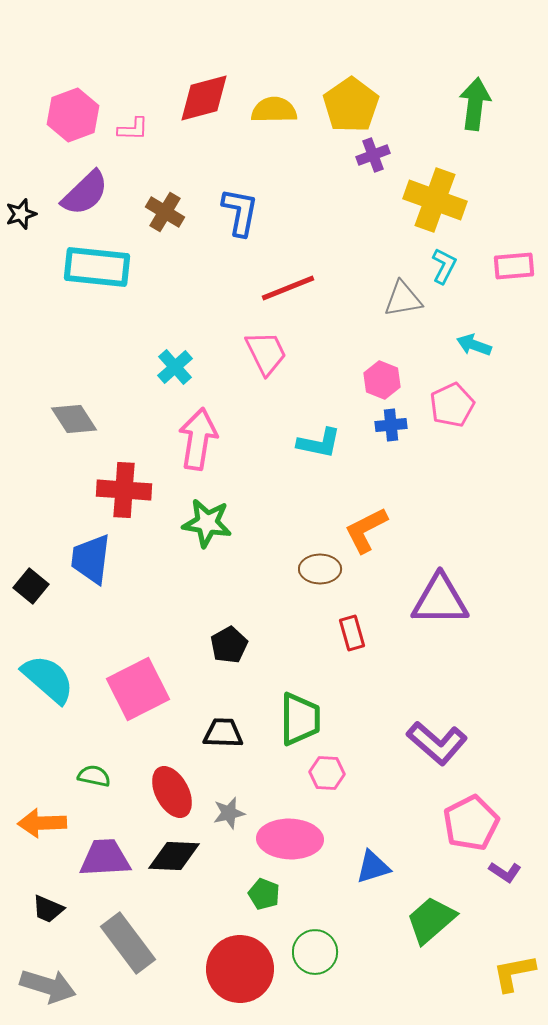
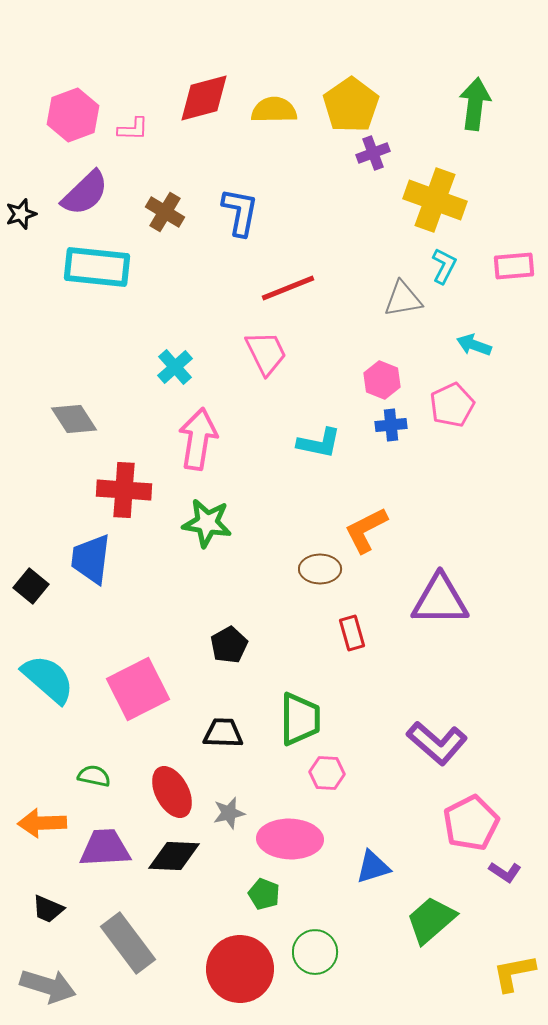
purple cross at (373, 155): moved 2 px up
purple trapezoid at (105, 858): moved 10 px up
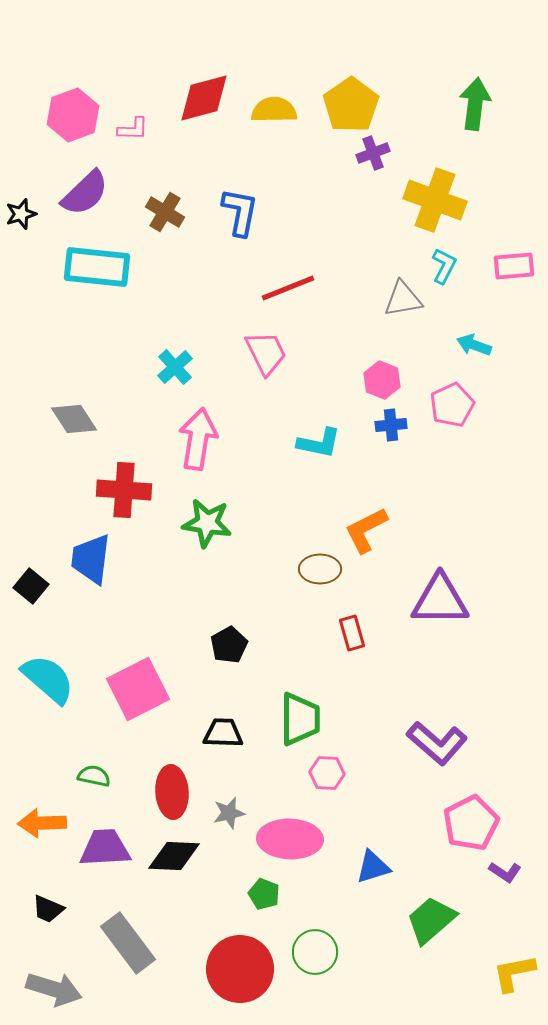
red ellipse at (172, 792): rotated 24 degrees clockwise
gray arrow at (48, 986): moved 6 px right, 3 px down
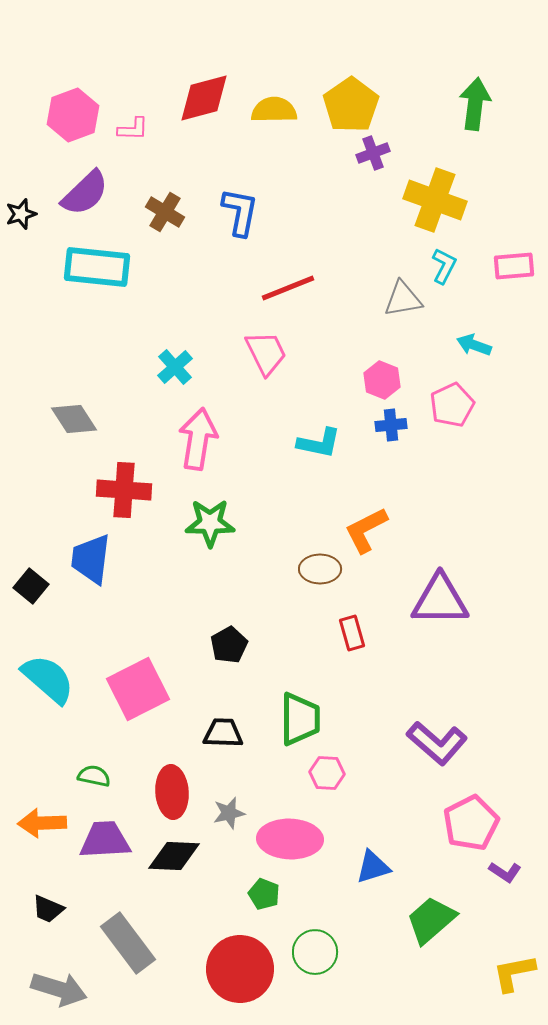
green star at (207, 523): moved 3 px right; rotated 9 degrees counterclockwise
purple trapezoid at (105, 848): moved 8 px up
gray arrow at (54, 989): moved 5 px right
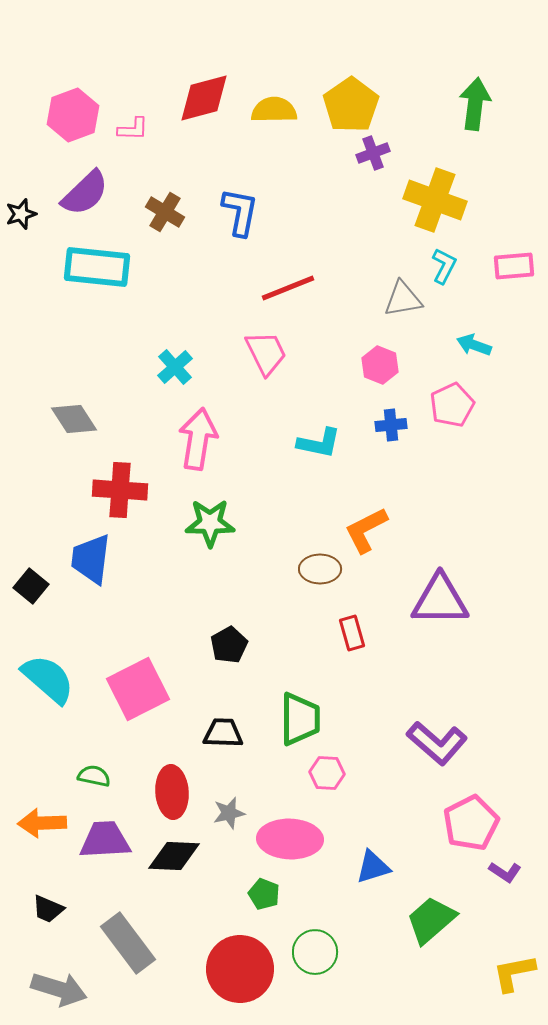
pink hexagon at (382, 380): moved 2 px left, 15 px up
red cross at (124, 490): moved 4 px left
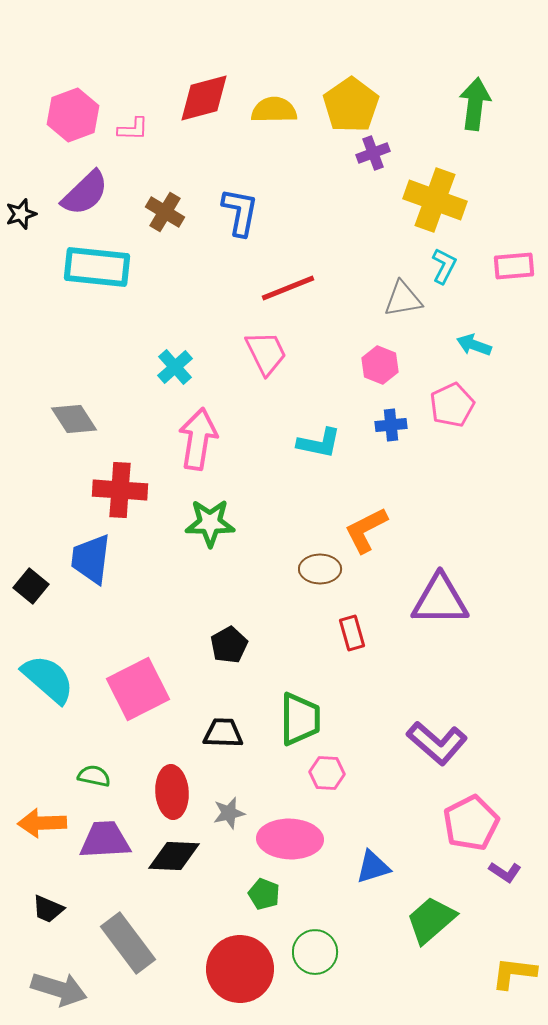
yellow L-shape at (514, 973): rotated 18 degrees clockwise
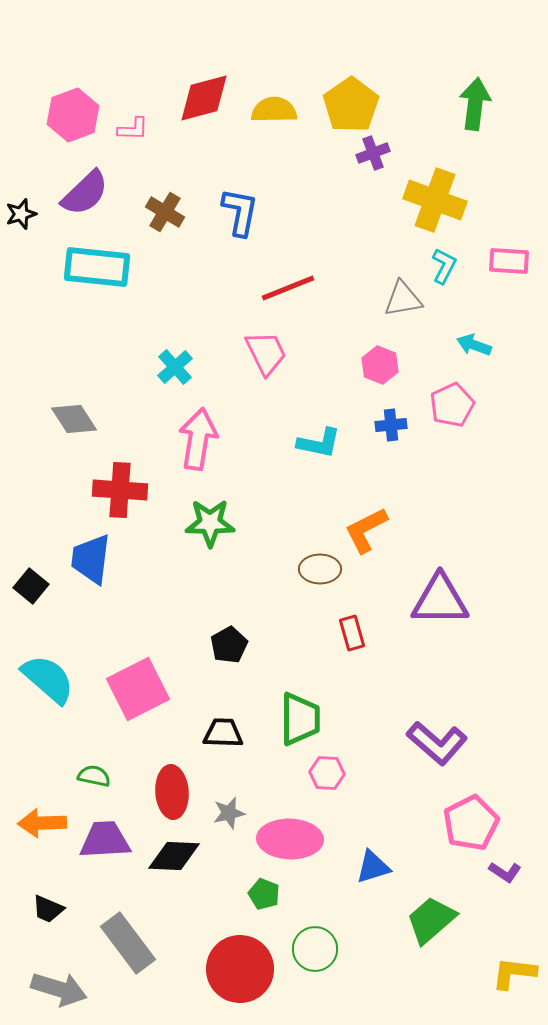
pink rectangle at (514, 266): moved 5 px left, 5 px up; rotated 9 degrees clockwise
green circle at (315, 952): moved 3 px up
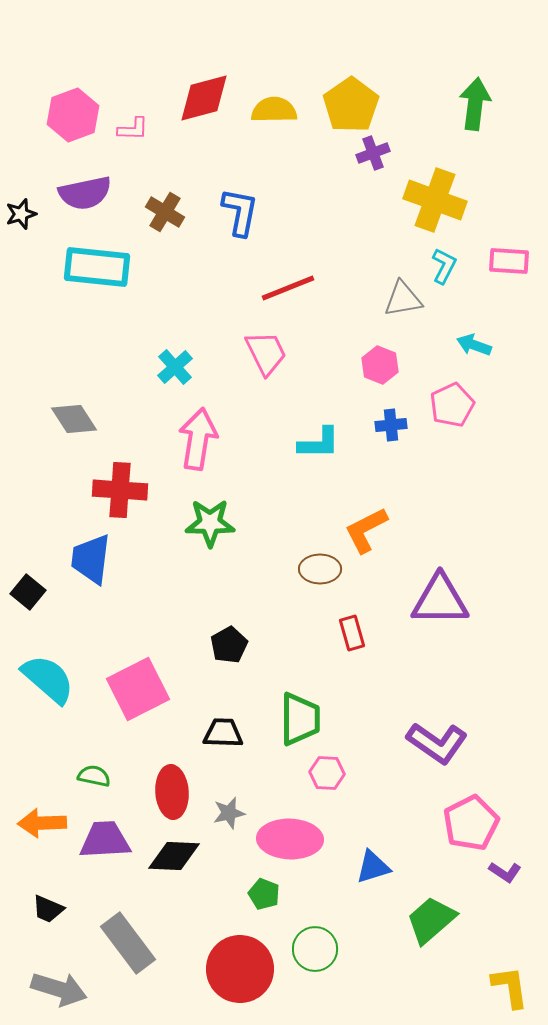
purple semicircle at (85, 193): rotated 32 degrees clockwise
cyan L-shape at (319, 443): rotated 12 degrees counterclockwise
black square at (31, 586): moved 3 px left, 6 px down
purple L-shape at (437, 743): rotated 6 degrees counterclockwise
yellow L-shape at (514, 973): moved 4 px left, 14 px down; rotated 75 degrees clockwise
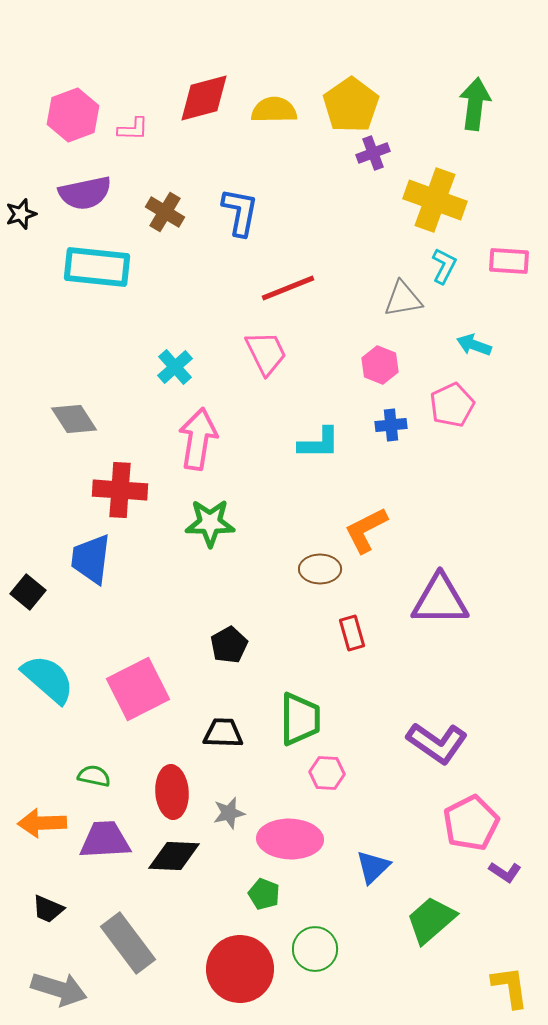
blue triangle at (373, 867): rotated 27 degrees counterclockwise
